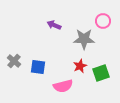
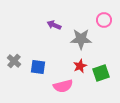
pink circle: moved 1 px right, 1 px up
gray star: moved 3 px left
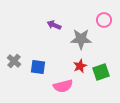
green square: moved 1 px up
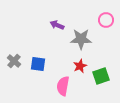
pink circle: moved 2 px right
purple arrow: moved 3 px right
blue square: moved 3 px up
green square: moved 4 px down
pink semicircle: rotated 114 degrees clockwise
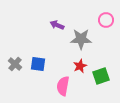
gray cross: moved 1 px right, 3 px down
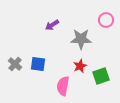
purple arrow: moved 5 px left; rotated 56 degrees counterclockwise
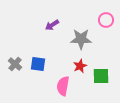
green square: rotated 18 degrees clockwise
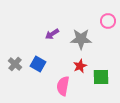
pink circle: moved 2 px right, 1 px down
purple arrow: moved 9 px down
blue square: rotated 21 degrees clockwise
green square: moved 1 px down
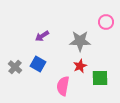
pink circle: moved 2 px left, 1 px down
purple arrow: moved 10 px left, 2 px down
gray star: moved 1 px left, 2 px down
gray cross: moved 3 px down
green square: moved 1 px left, 1 px down
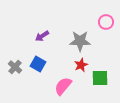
red star: moved 1 px right, 1 px up
pink semicircle: rotated 30 degrees clockwise
